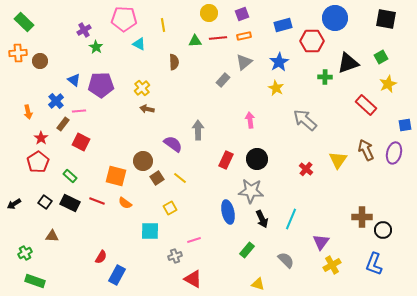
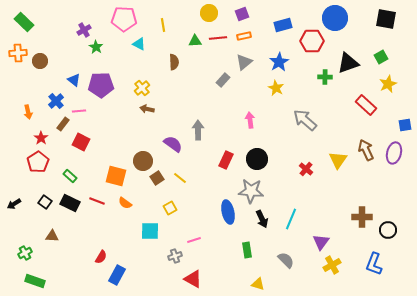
black circle at (383, 230): moved 5 px right
green rectangle at (247, 250): rotated 49 degrees counterclockwise
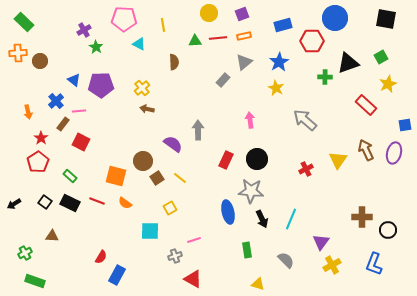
red cross at (306, 169): rotated 24 degrees clockwise
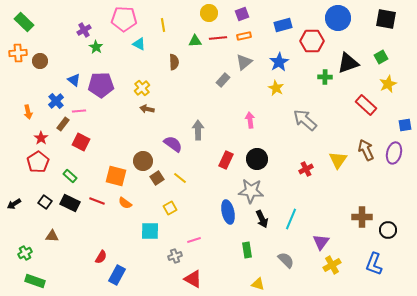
blue circle at (335, 18): moved 3 px right
